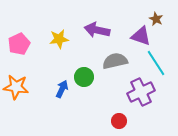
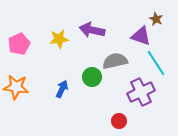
purple arrow: moved 5 px left
green circle: moved 8 px right
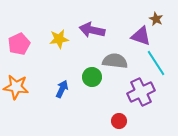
gray semicircle: rotated 20 degrees clockwise
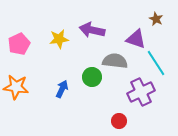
purple triangle: moved 5 px left, 3 px down
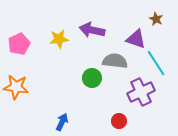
green circle: moved 1 px down
blue arrow: moved 33 px down
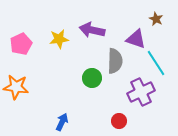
pink pentagon: moved 2 px right
gray semicircle: rotated 85 degrees clockwise
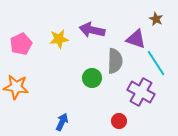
purple cross: rotated 36 degrees counterclockwise
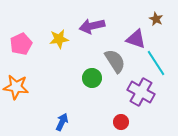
purple arrow: moved 4 px up; rotated 25 degrees counterclockwise
gray semicircle: rotated 35 degrees counterclockwise
red circle: moved 2 px right, 1 px down
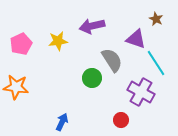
yellow star: moved 1 px left, 2 px down
gray semicircle: moved 3 px left, 1 px up
red circle: moved 2 px up
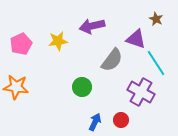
gray semicircle: rotated 70 degrees clockwise
green circle: moved 10 px left, 9 px down
blue arrow: moved 33 px right
